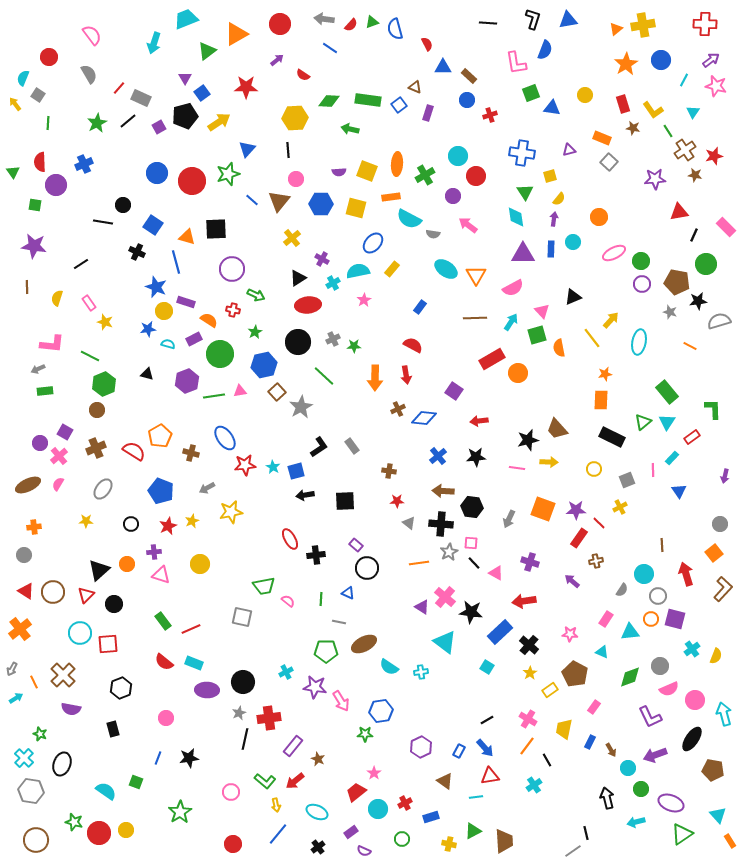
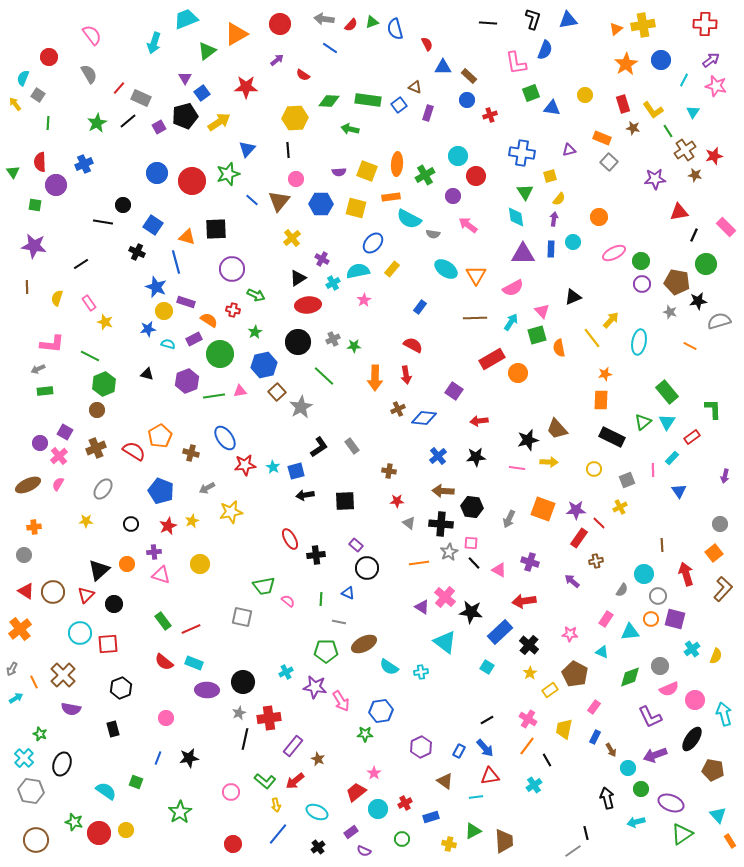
pink triangle at (496, 573): moved 3 px right, 3 px up
blue rectangle at (590, 742): moved 5 px right, 5 px up
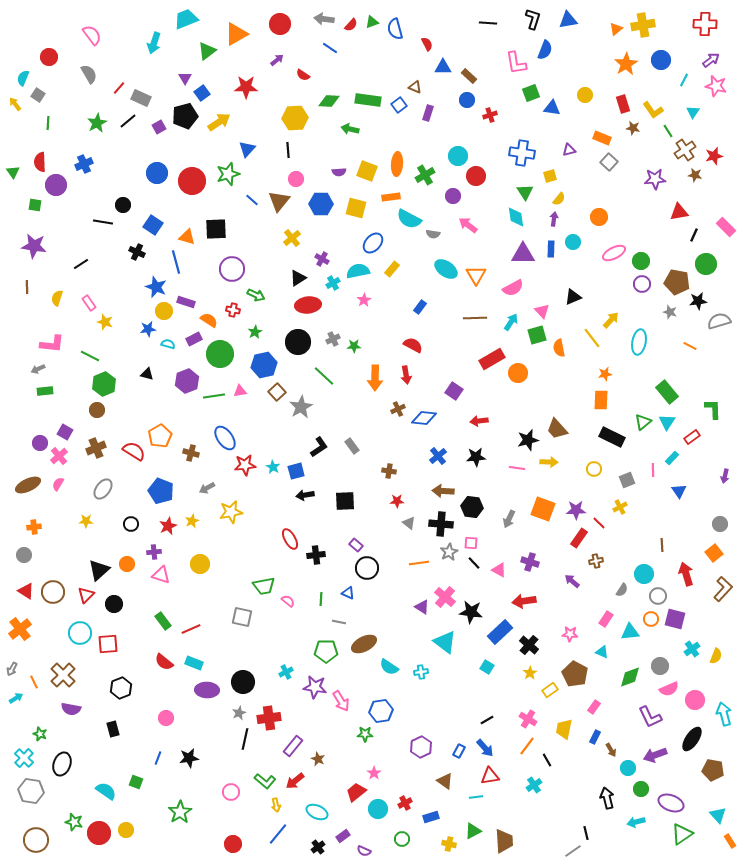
purple rectangle at (351, 832): moved 8 px left, 4 px down
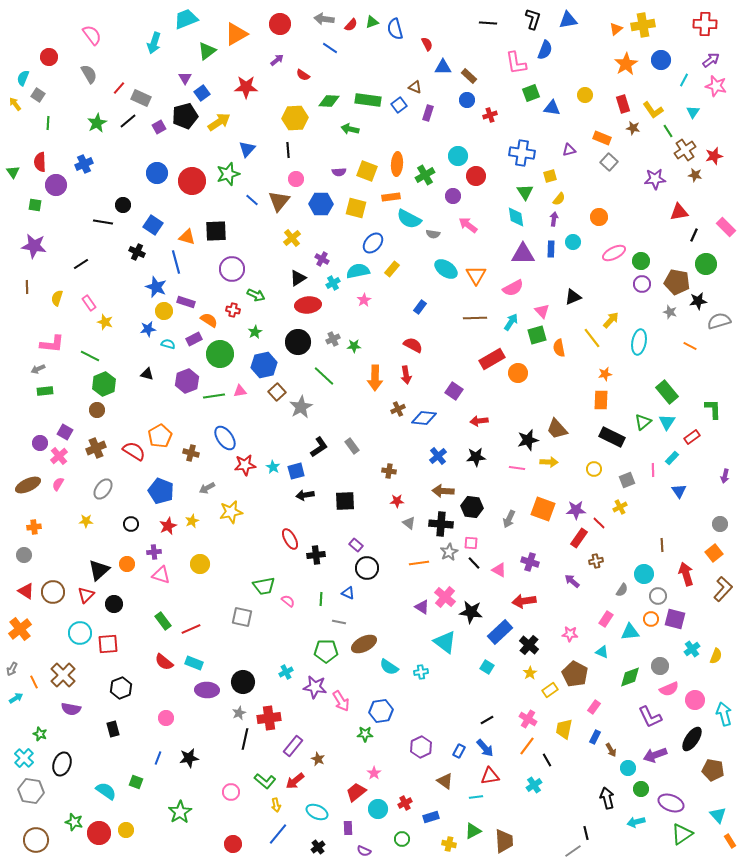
black square at (216, 229): moved 2 px down
purple rectangle at (343, 836): moved 5 px right, 8 px up; rotated 56 degrees counterclockwise
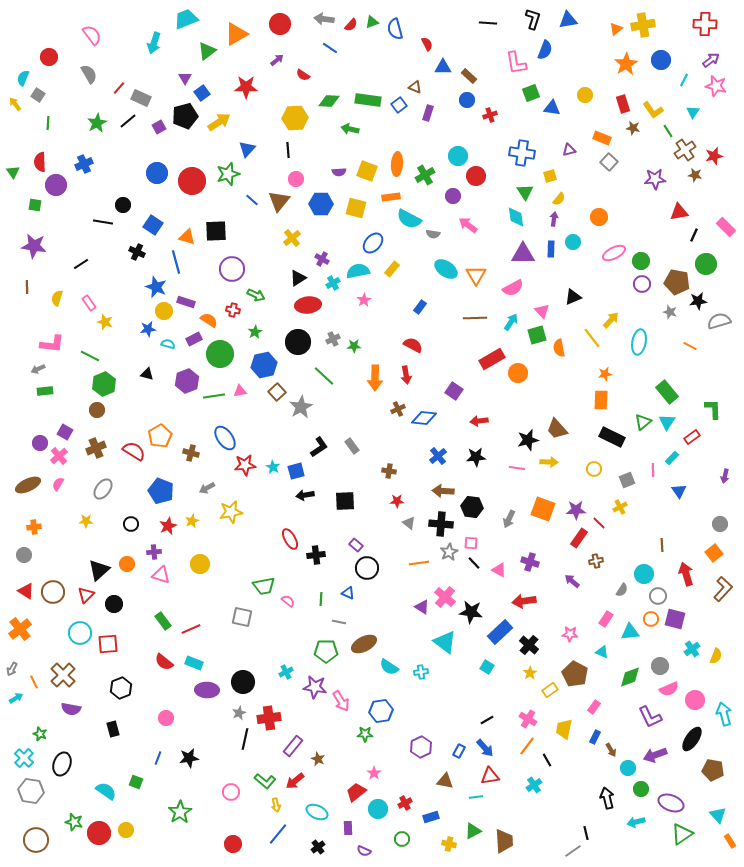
brown triangle at (445, 781): rotated 24 degrees counterclockwise
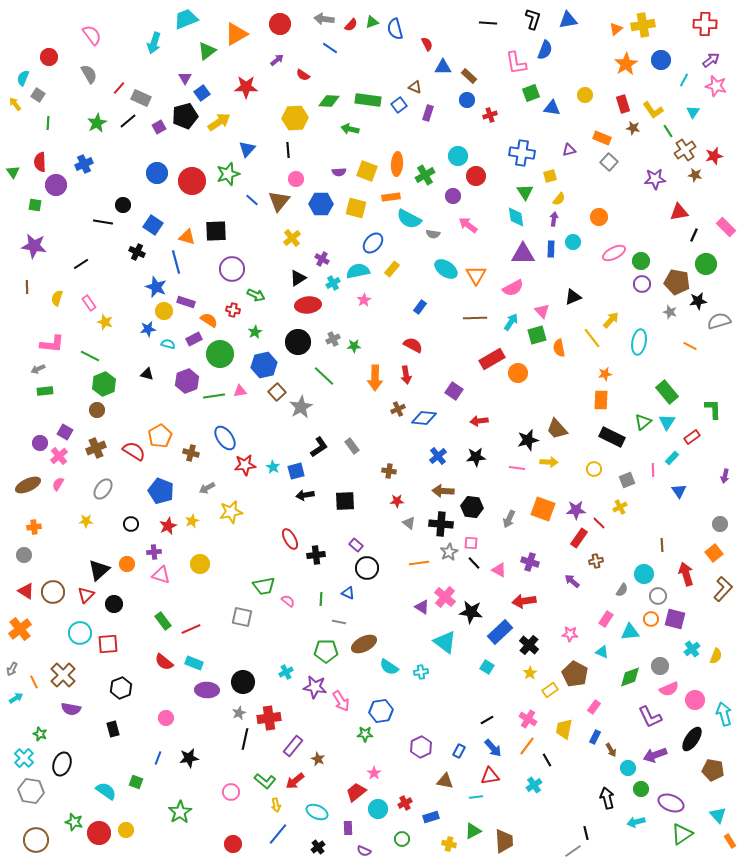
blue arrow at (485, 748): moved 8 px right
